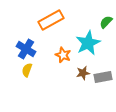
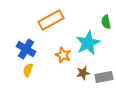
green semicircle: rotated 56 degrees counterclockwise
yellow semicircle: moved 1 px right
gray rectangle: moved 1 px right
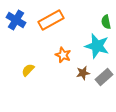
cyan star: moved 9 px right, 3 px down; rotated 30 degrees counterclockwise
blue cross: moved 10 px left, 29 px up
yellow semicircle: rotated 24 degrees clockwise
gray rectangle: rotated 30 degrees counterclockwise
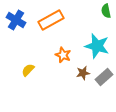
green semicircle: moved 11 px up
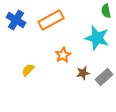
cyan star: moved 8 px up
orange star: rotated 21 degrees clockwise
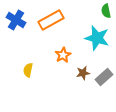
yellow semicircle: rotated 32 degrees counterclockwise
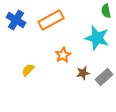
yellow semicircle: rotated 32 degrees clockwise
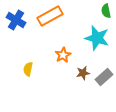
orange rectangle: moved 1 px left, 4 px up
yellow semicircle: moved 1 px up; rotated 32 degrees counterclockwise
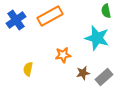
blue cross: rotated 24 degrees clockwise
orange star: rotated 21 degrees clockwise
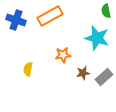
blue cross: rotated 36 degrees counterclockwise
